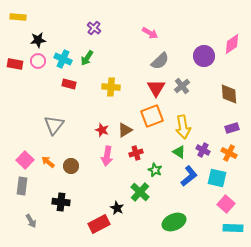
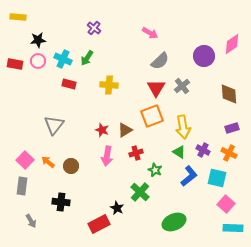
yellow cross at (111, 87): moved 2 px left, 2 px up
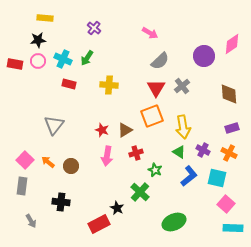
yellow rectangle at (18, 17): moved 27 px right, 1 px down
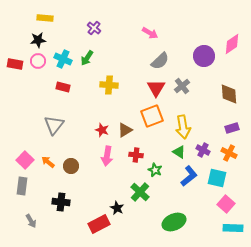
red rectangle at (69, 84): moved 6 px left, 3 px down
red cross at (136, 153): moved 2 px down; rotated 24 degrees clockwise
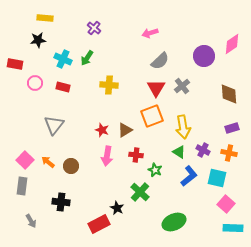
pink arrow at (150, 33): rotated 133 degrees clockwise
pink circle at (38, 61): moved 3 px left, 22 px down
orange cross at (229, 153): rotated 14 degrees counterclockwise
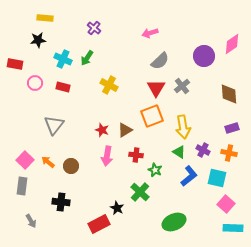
yellow cross at (109, 85): rotated 24 degrees clockwise
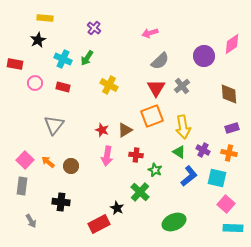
black star at (38, 40): rotated 21 degrees counterclockwise
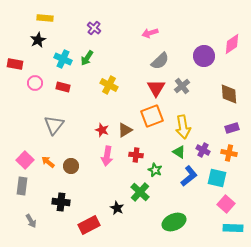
red rectangle at (99, 224): moved 10 px left, 1 px down
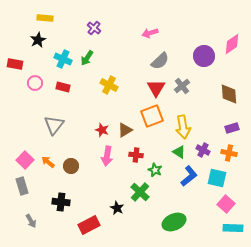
gray rectangle at (22, 186): rotated 24 degrees counterclockwise
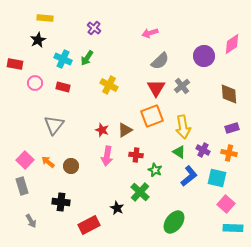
green ellipse at (174, 222): rotated 30 degrees counterclockwise
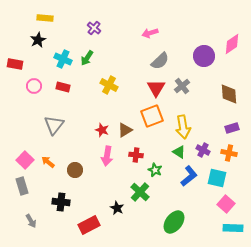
pink circle at (35, 83): moved 1 px left, 3 px down
brown circle at (71, 166): moved 4 px right, 4 px down
